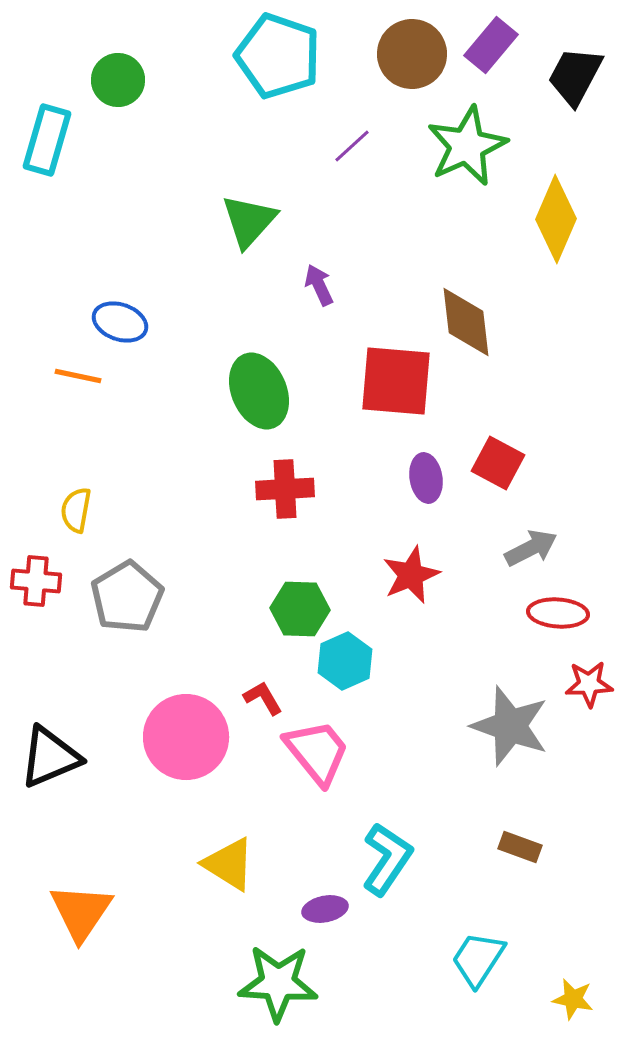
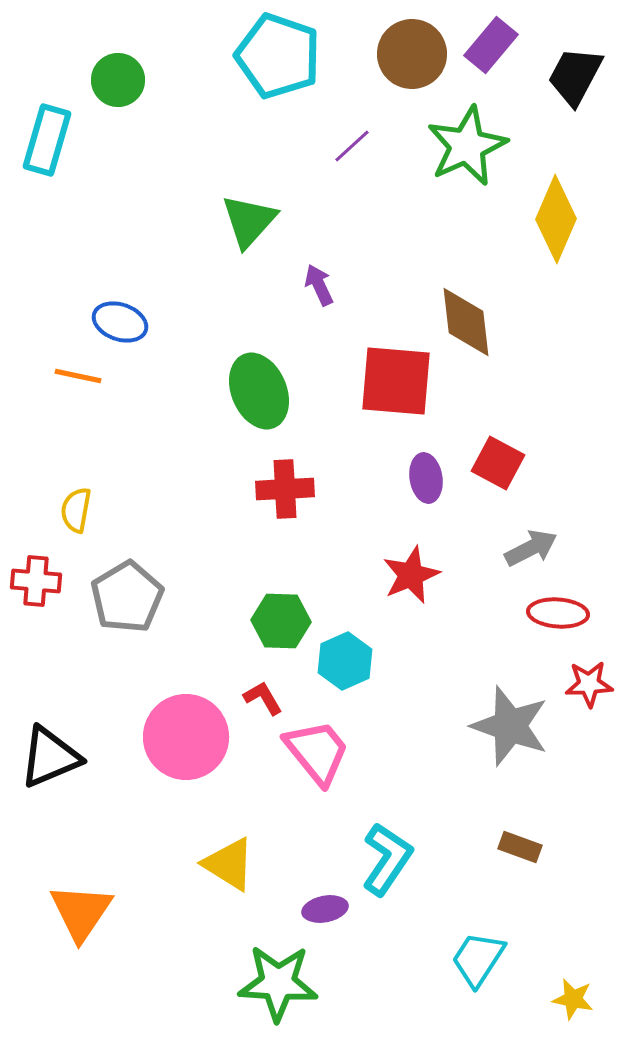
green hexagon at (300, 609): moved 19 px left, 12 px down
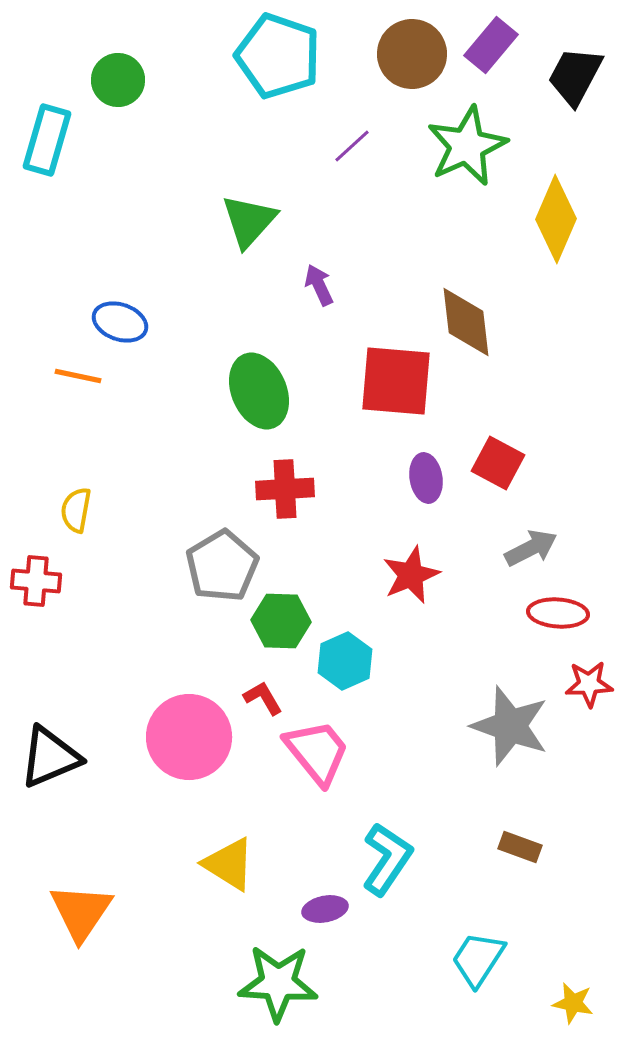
gray pentagon at (127, 597): moved 95 px right, 31 px up
pink circle at (186, 737): moved 3 px right
yellow star at (573, 999): moved 4 px down
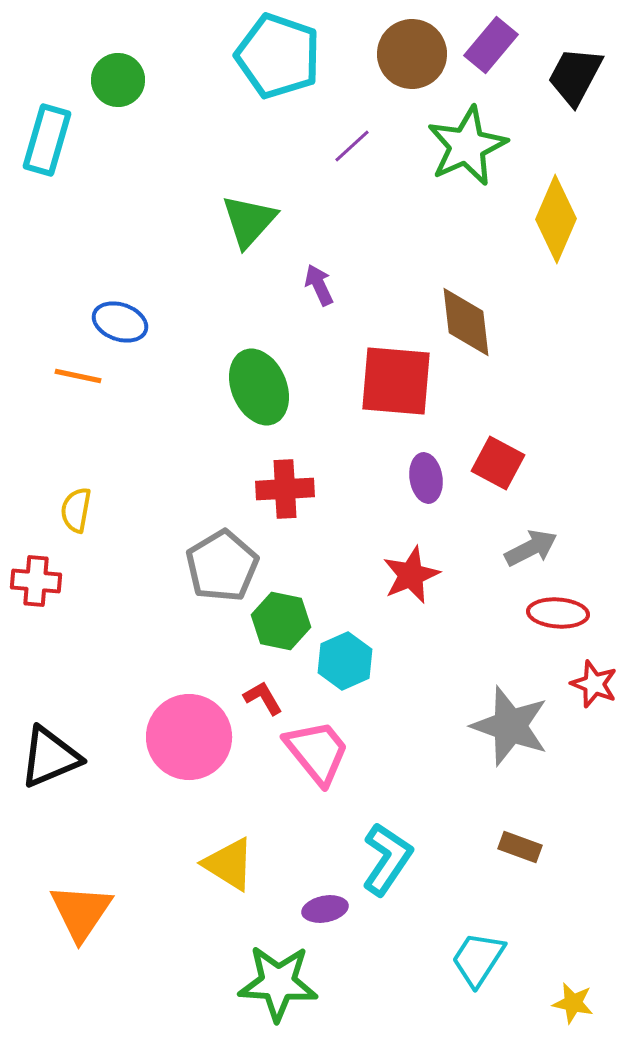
green ellipse at (259, 391): moved 4 px up
green hexagon at (281, 621): rotated 10 degrees clockwise
red star at (589, 684): moved 5 px right; rotated 24 degrees clockwise
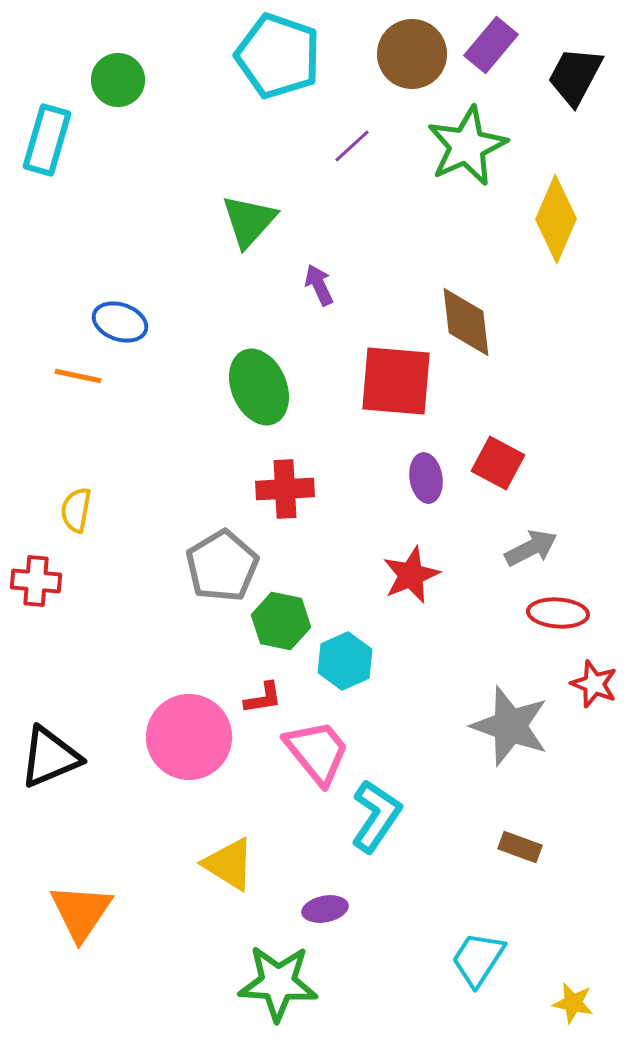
red L-shape at (263, 698): rotated 111 degrees clockwise
cyan L-shape at (387, 859): moved 11 px left, 43 px up
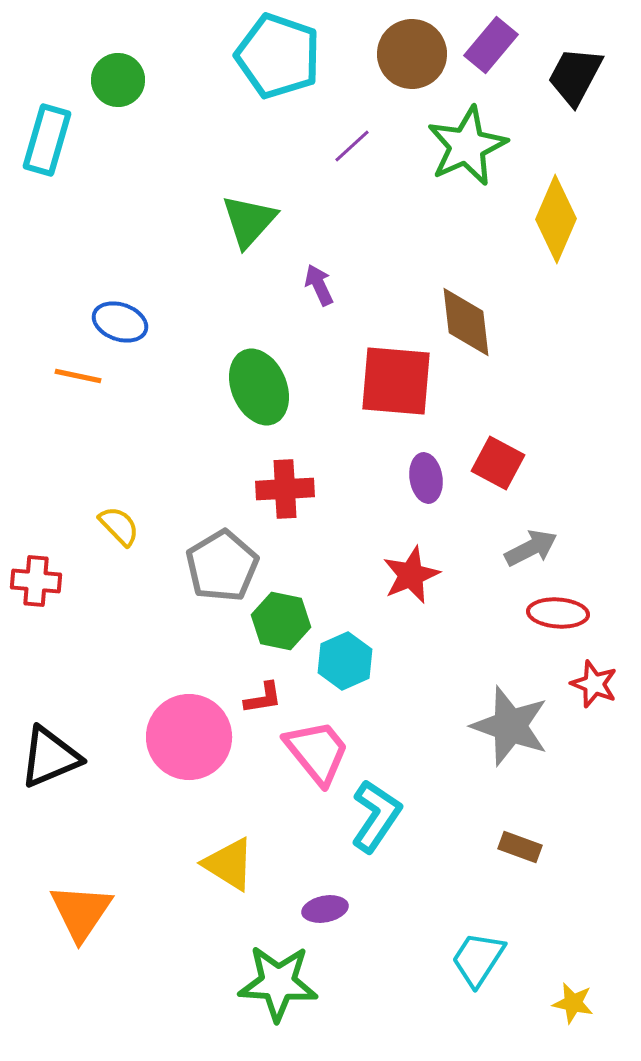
yellow semicircle at (76, 510): moved 43 px right, 16 px down; rotated 126 degrees clockwise
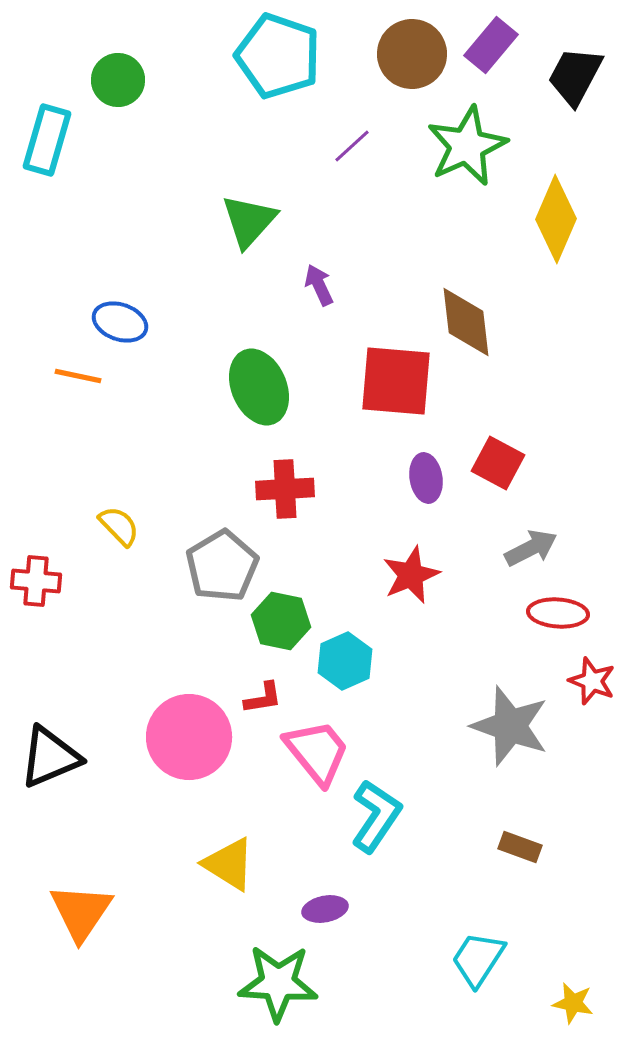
red star at (594, 684): moved 2 px left, 3 px up
